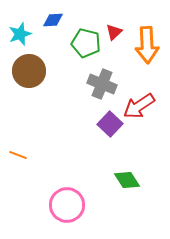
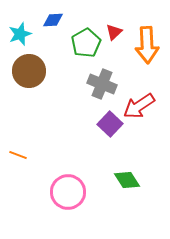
green pentagon: rotated 28 degrees clockwise
pink circle: moved 1 px right, 13 px up
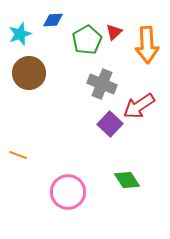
green pentagon: moved 1 px right, 3 px up
brown circle: moved 2 px down
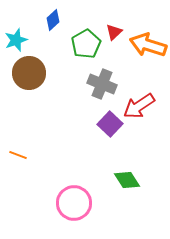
blue diamond: rotated 40 degrees counterclockwise
cyan star: moved 4 px left, 6 px down
green pentagon: moved 1 px left, 4 px down
orange arrow: moved 1 px right; rotated 111 degrees clockwise
pink circle: moved 6 px right, 11 px down
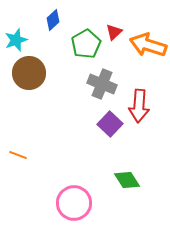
red arrow: rotated 52 degrees counterclockwise
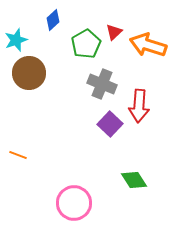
green diamond: moved 7 px right
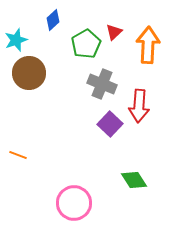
orange arrow: rotated 75 degrees clockwise
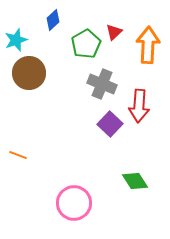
green diamond: moved 1 px right, 1 px down
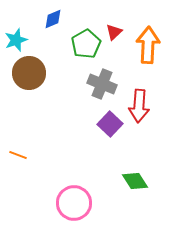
blue diamond: moved 1 px up; rotated 20 degrees clockwise
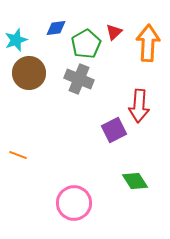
blue diamond: moved 3 px right, 9 px down; rotated 15 degrees clockwise
orange arrow: moved 2 px up
gray cross: moved 23 px left, 5 px up
purple square: moved 4 px right, 6 px down; rotated 20 degrees clockwise
